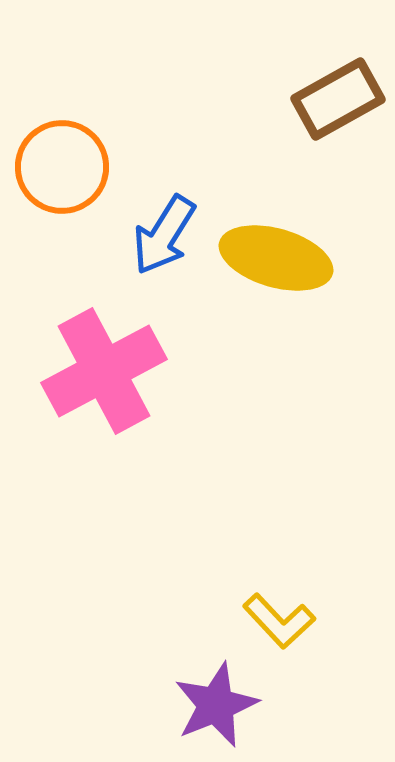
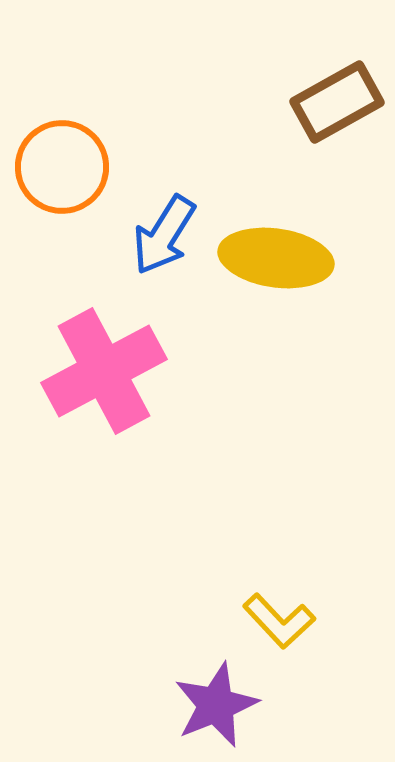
brown rectangle: moved 1 px left, 3 px down
yellow ellipse: rotated 8 degrees counterclockwise
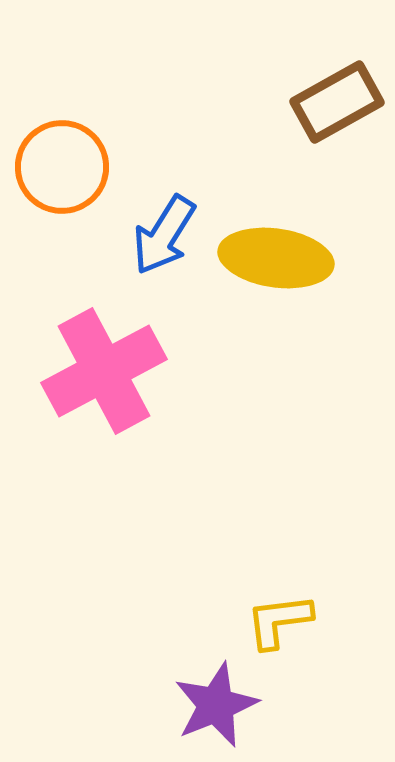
yellow L-shape: rotated 126 degrees clockwise
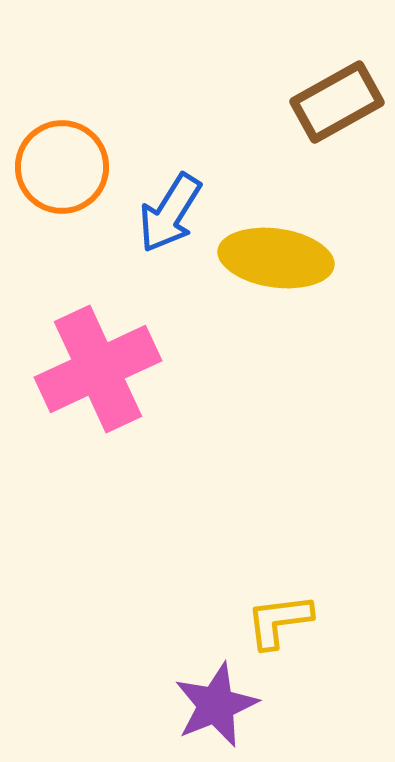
blue arrow: moved 6 px right, 22 px up
pink cross: moved 6 px left, 2 px up; rotated 3 degrees clockwise
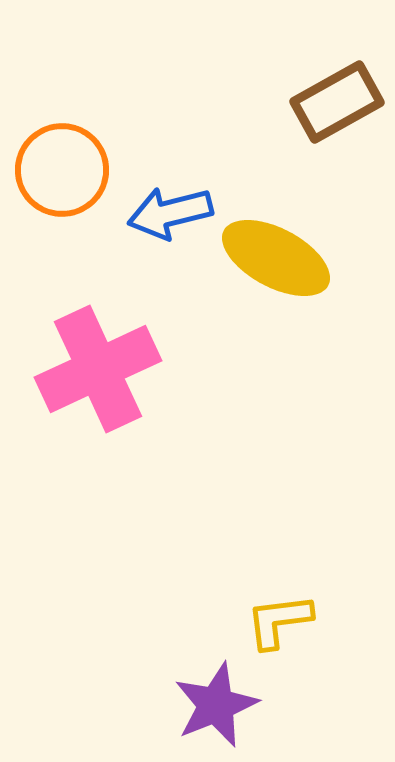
orange circle: moved 3 px down
blue arrow: rotated 44 degrees clockwise
yellow ellipse: rotated 20 degrees clockwise
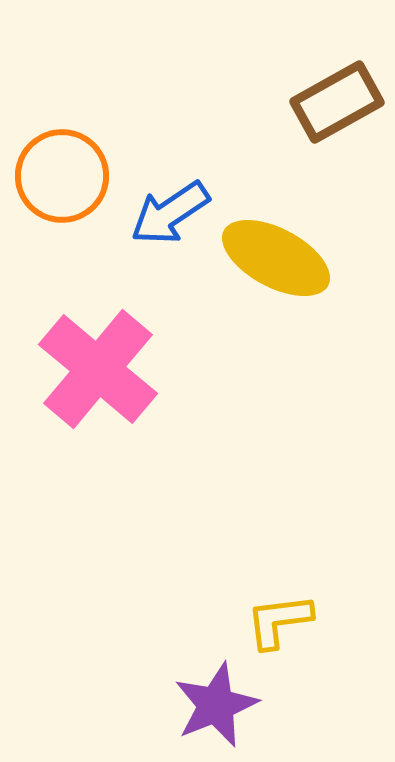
orange circle: moved 6 px down
blue arrow: rotated 20 degrees counterclockwise
pink cross: rotated 25 degrees counterclockwise
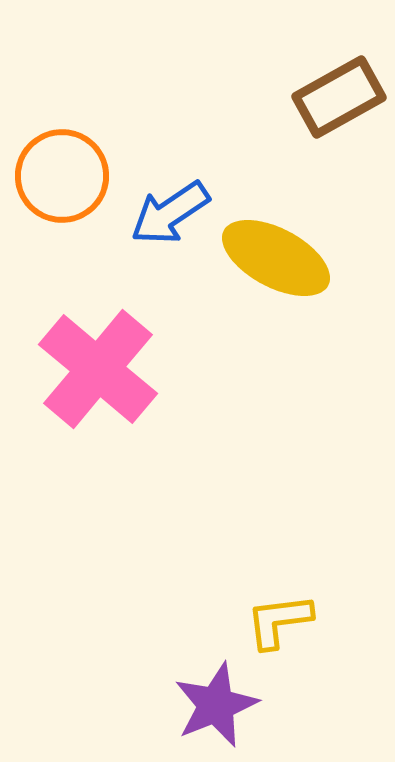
brown rectangle: moved 2 px right, 5 px up
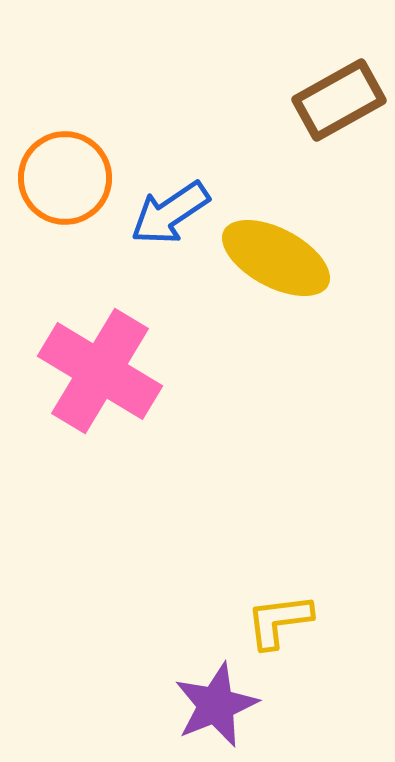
brown rectangle: moved 3 px down
orange circle: moved 3 px right, 2 px down
pink cross: moved 2 px right, 2 px down; rotated 9 degrees counterclockwise
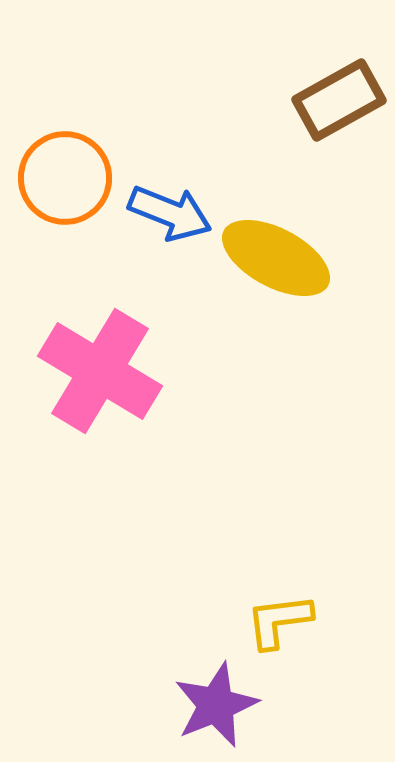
blue arrow: rotated 124 degrees counterclockwise
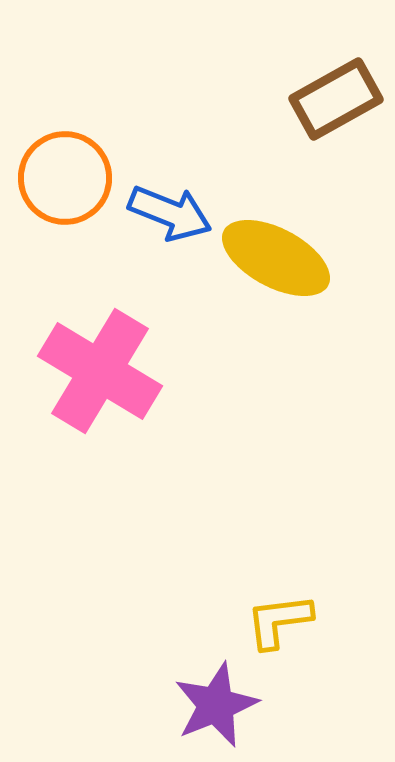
brown rectangle: moved 3 px left, 1 px up
